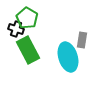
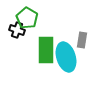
black cross: moved 1 px right, 1 px down
green rectangle: moved 18 px right; rotated 28 degrees clockwise
cyan ellipse: moved 2 px left
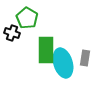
black cross: moved 5 px left, 3 px down
gray rectangle: moved 3 px right, 18 px down
cyan ellipse: moved 3 px left, 6 px down
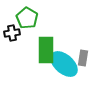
black cross: rotated 28 degrees counterclockwise
gray rectangle: moved 2 px left
cyan ellipse: moved 1 px right, 1 px down; rotated 32 degrees counterclockwise
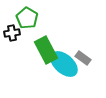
green rectangle: rotated 28 degrees counterclockwise
gray rectangle: rotated 63 degrees counterclockwise
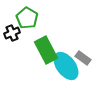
black cross: rotated 14 degrees counterclockwise
cyan ellipse: moved 2 px right, 2 px down; rotated 12 degrees clockwise
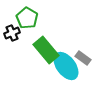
green rectangle: rotated 12 degrees counterclockwise
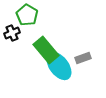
green pentagon: moved 3 px up
gray rectangle: rotated 56 degrees counterclockwise
cyan ellipse: moved 7 px left
